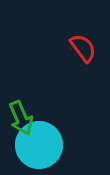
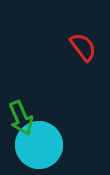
red semicircle: moved 1 px up
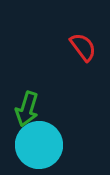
green arrow: moved 6 px right, 9 px up; rotated 40 degrees clockwise
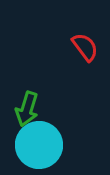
red semicircle: moved 2 px right
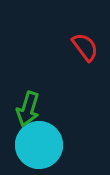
green arrow: moved 1 px right
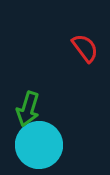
red semicircle: moved 1 px down
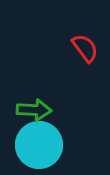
green arrow: moved 6 px right, 1 px down; rotated 104 degrees counterclockwise
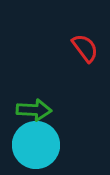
cyan circle: moved 3 px left
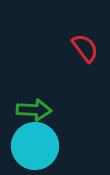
cyan circle: moved 1 px left, 1 px down
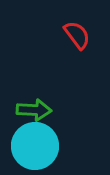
red semicircle: moved 8 px left, 13 px up
